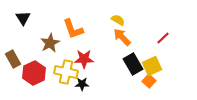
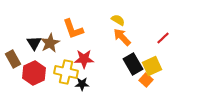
black triangle: moved 11 px right, 25 px down
orange square: moved 3 px left, 1 px up
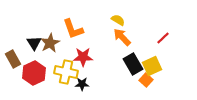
red star: moved 1 px left, 2 px up
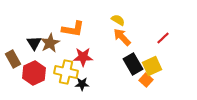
orange L-shape: rotated 60 degrees counterclockwise
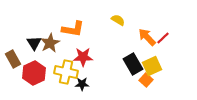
orange arrow: moved 25 px right
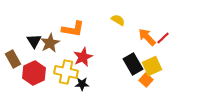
black triangle: moved 2 px up
red star: rotated 24 degrees counterclockwise
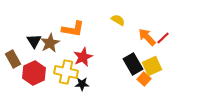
orange square: moved 2 px left, 1 px up
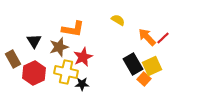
brown star: moved 9 px right, 4 px down; rotated 12 degrees clockwise
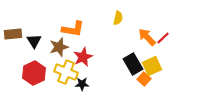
yellow semicircle: moved 2 px up; rotated 72 degrees clockwise
brown rectangle: moved 25 px up; rotated 66 degrees counterclockwise
yellow cross: rotated 10 degrees clockwise
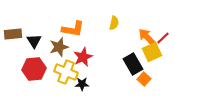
yellow semicircle: moved 4 px left, 5 px down
yellow square: moved 14 px up
red hexagon: moved 4 px up; rotated 20 degrees clockwise
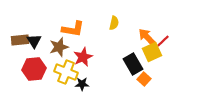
brown rectangle: moved 7 px right, 6 px down
red line: moved 3 px down
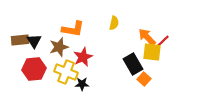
yellow square: rotated 30 degrees clockwise
